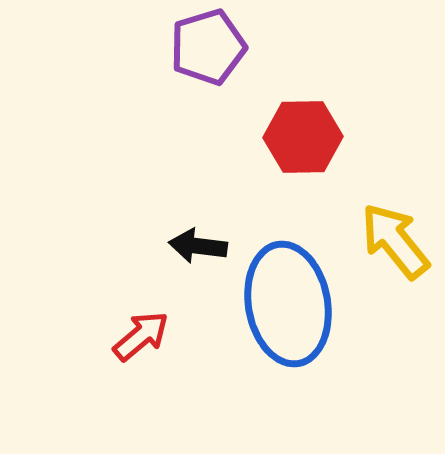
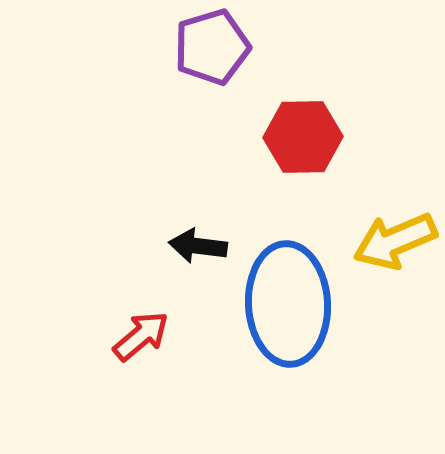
purple pentagon: moved 4 px right
yellow arrow: rotated 74 degrees counterclockwise
blue ellipse: rotated 7 degrees clockwise
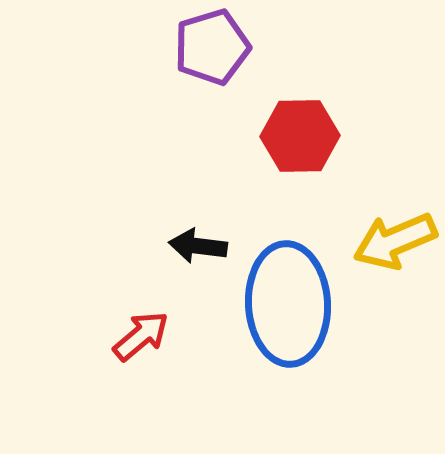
red hexagon: moved 3 px left, 1 px up
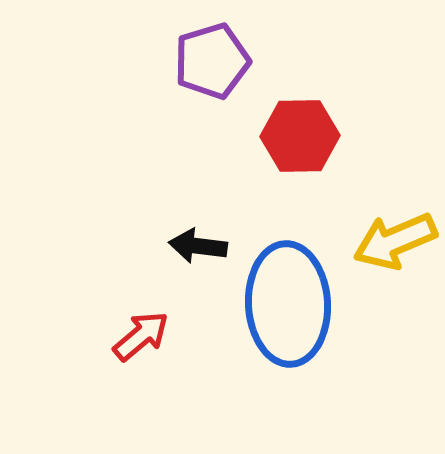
purple pentagon: moved 14 px down
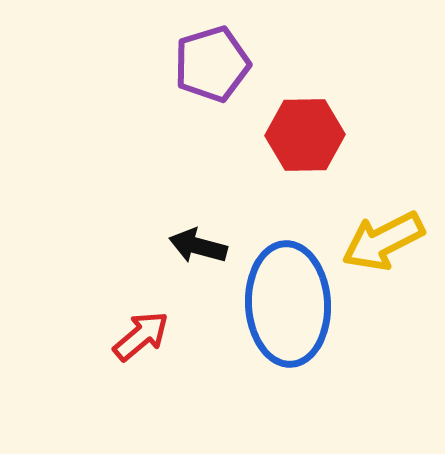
purple pentagon: moved 3 px down
red hexagon: moved 5 px right, 1 px up
yellow arrow: moved 12 px left; rotated 4 degrees counterclockwise
black arrow: rotated 8 degrees clockwise
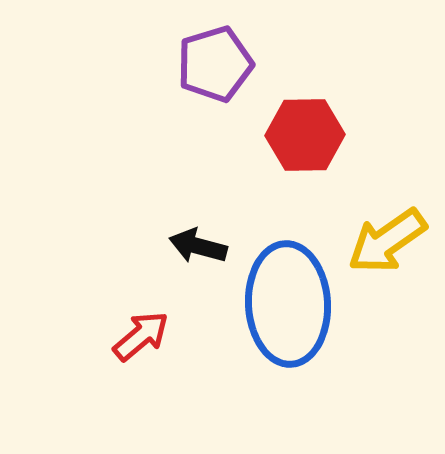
purple pentagon: moved 3 px right
yellow arrow: moved 4 px right; rotated 8 degrees counterclockwise
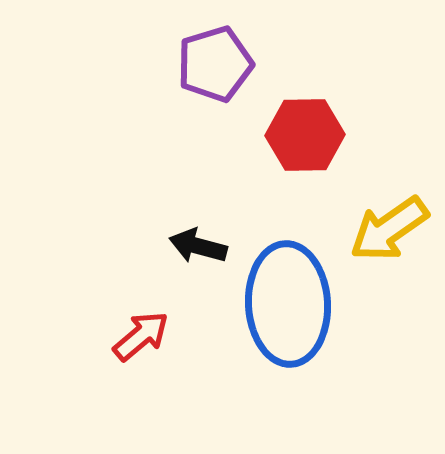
yellow arrow: moved 2 px right, 12 px up
